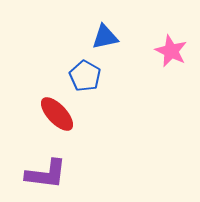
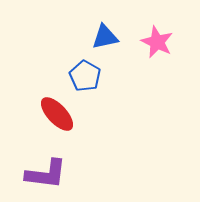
pink star: moved 14 px left, 9 px up
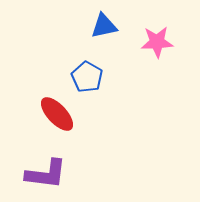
blue triangle: moved 1 px left, 11 px up
pink star: rotated 28 degrees counterclockwise
blue pentagon: moved 2 px right, 1 px down
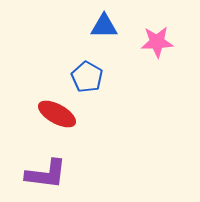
blue triangle: rotated 12 degrees clockwise
red ellipse: rotated 18 degrees counterclockwise
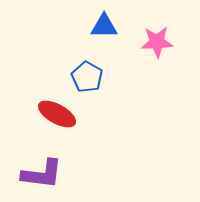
purple L-shape: moved 4 px left
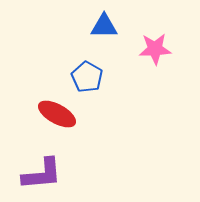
pink star: moved 2 px left, 7 px down
purple L-shape: rotated 12 degrees counterclockwise
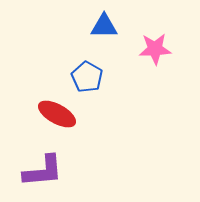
purple L-shape: moved 1 px right, 3 px up
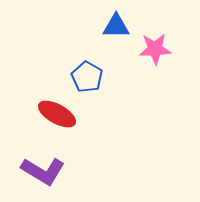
blue triangle: moved 12 px right
purple L-shape: rotated 36 degrees clockwise
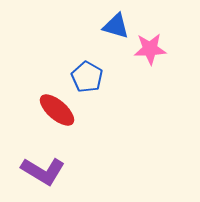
blue triangle: rotated 16 degrees clockwise
pink star: moved 5 px left
red ellipse: moved 4 px up; rotated 12 degrees clockwise
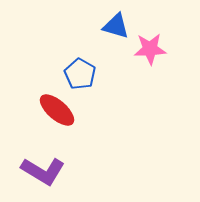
blue pentagon: moved 7 px left, 3 px up
